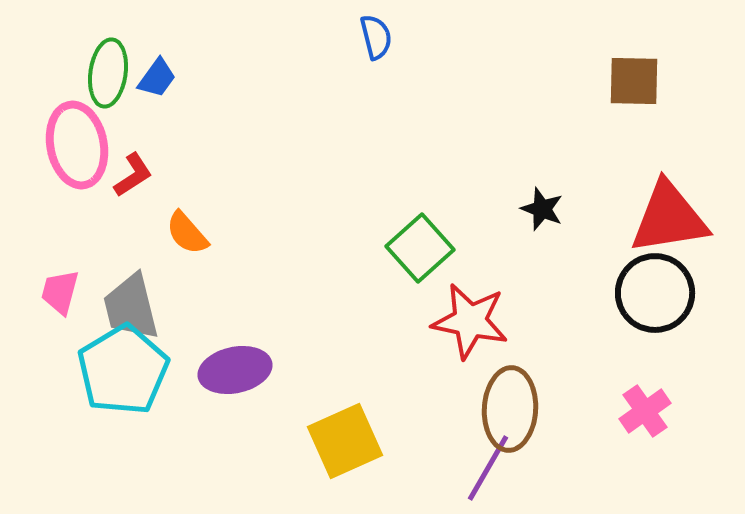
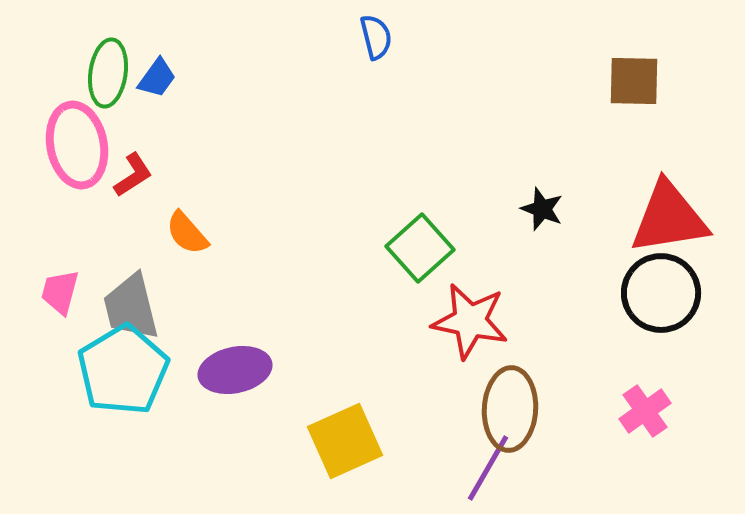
black circle: moved 6 px right
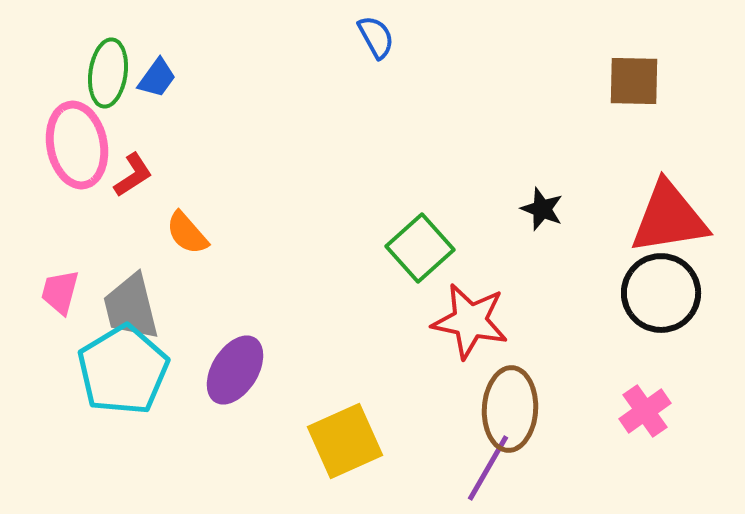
blue semicircle: rotated 15 degrees counterclockwise
purple ellipse: rotated 46 degrees counterclockwise
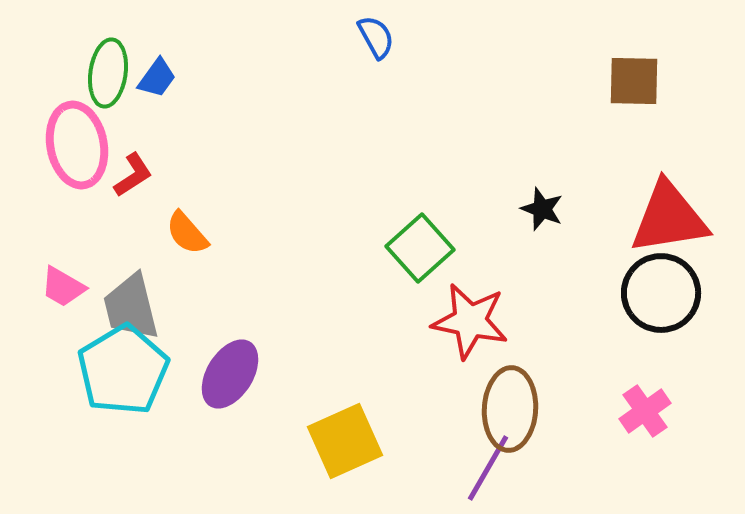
pink trapezoid: moved 3 px right, 5 px up; rotated 75 degrees counterclockwise
purple ellipse: moved 5 px left, 4 px down
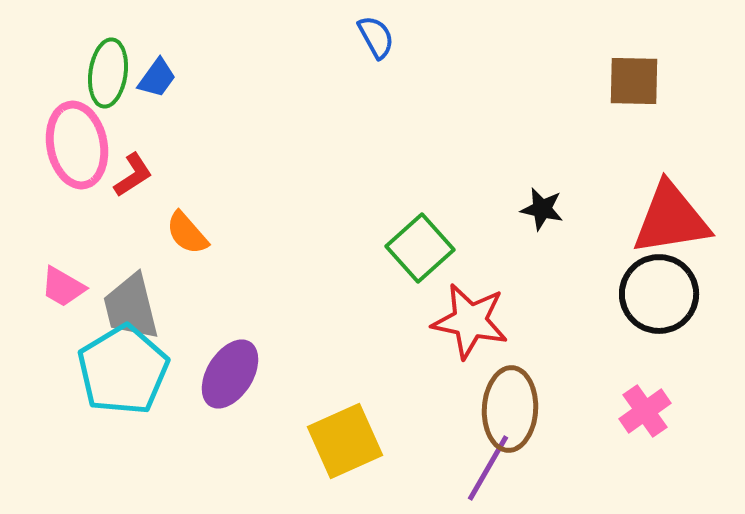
black star: rotated 9 degrees counterclockwise
red triangle: moved 2 px right, 1 px down
black circle: moved 2 px left, 1 px down
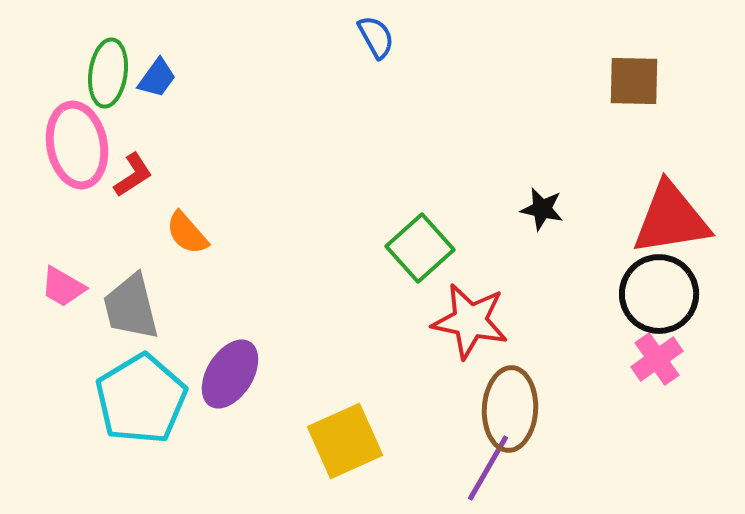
cyan pentagon: moved 18 px right, 29 px down
pink cross: moved 12 px right, 52 px up
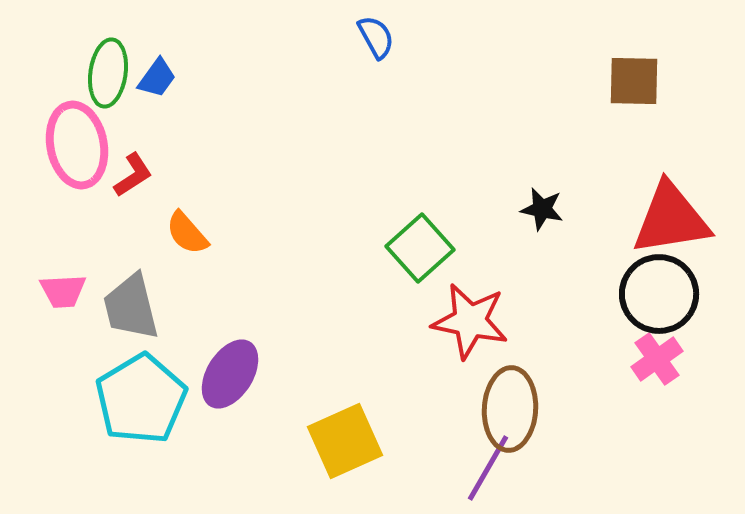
pink trapezoid: moved 4 px down; rotated 33 degrees counterclockwise
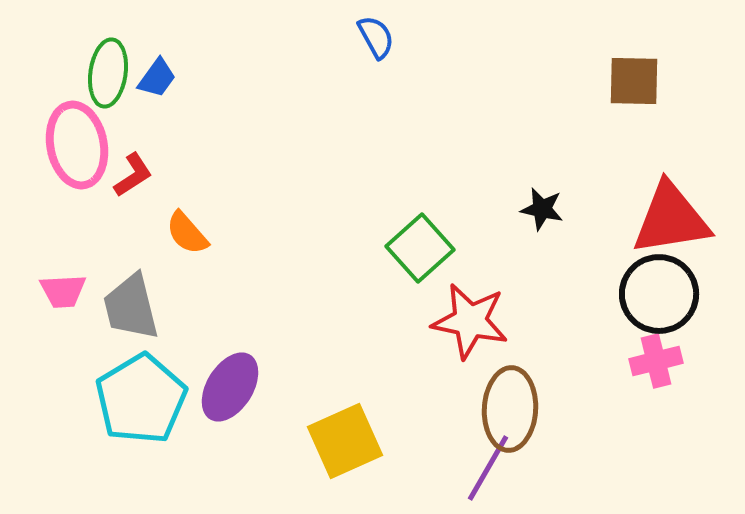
pink cross: moved 1 px left, 2 px down; rotated 21 degrees clockwise
purple ellipse: moved 13 px down
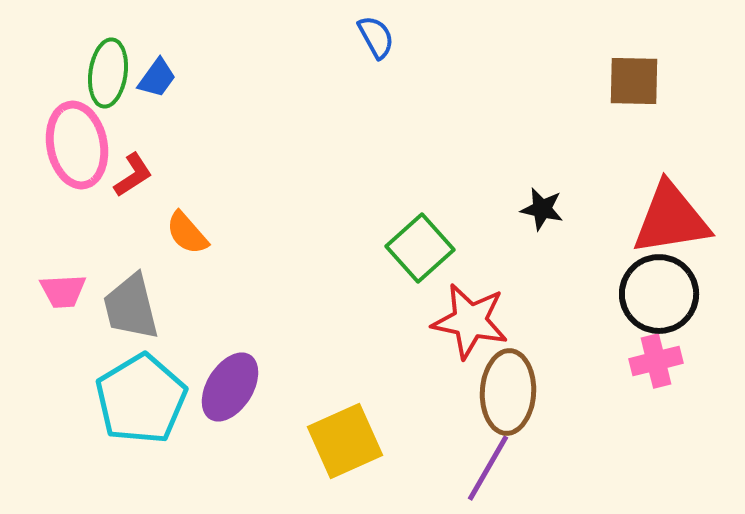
brown ellipse: moved 2 px left, 17 px up
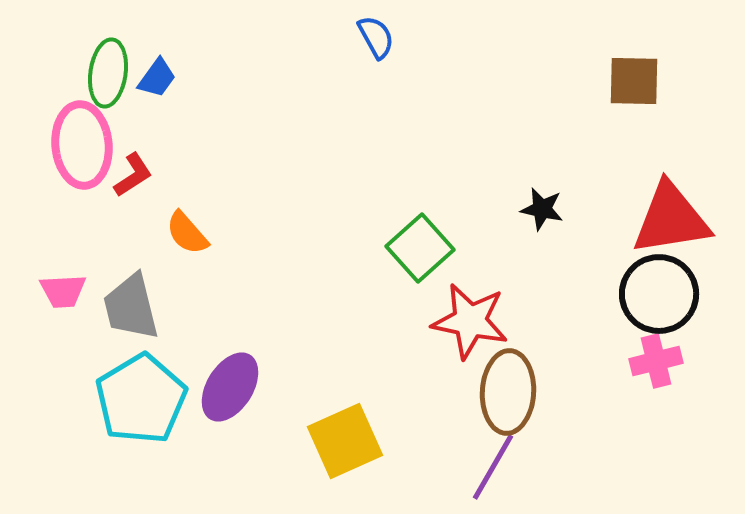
pink ellipse: moved 5 px right; rotated 6 degrees clockwise
purple line: moved 5 px right, 1 px up
